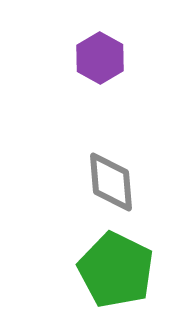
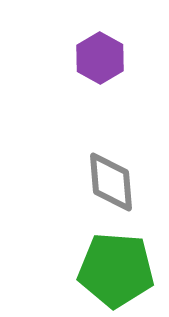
green pentagon: rotated 22 degrees counterclockwise
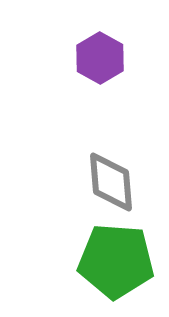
green pentagon: moved 9 px up
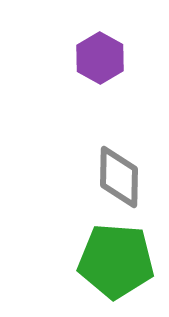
gray diamond: moved 8 px right, 5 px up; rotated 6 degrees clockwise
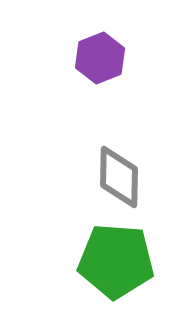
purple hexagon: rotated 9 degrees clockwise
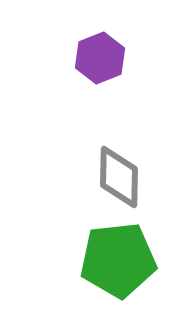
green pentagon: moved 2 px right, 1 px up; rotated 10 degrees counterclockwise
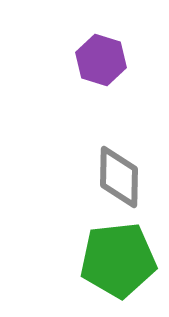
purple hexagon: moved 1 px right, 2 px down; rotated 21 degrees counterclockwise
